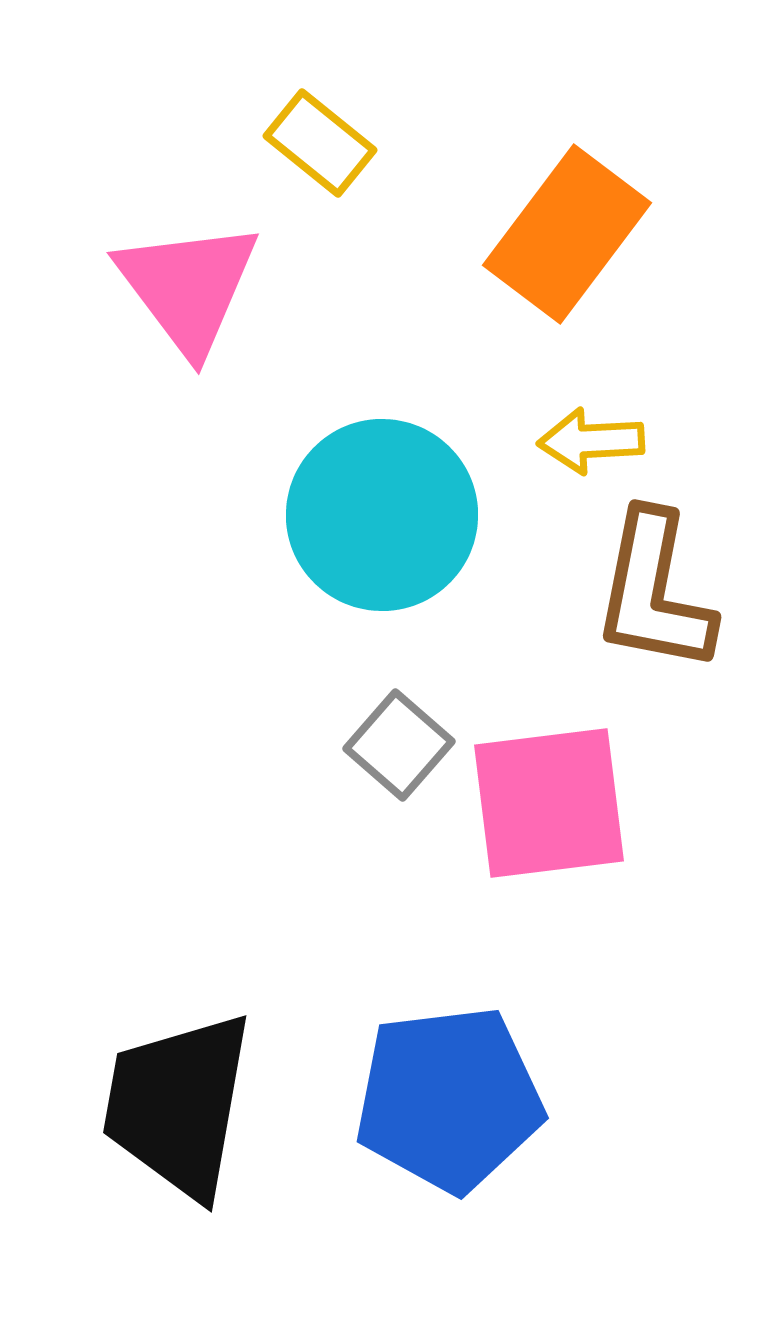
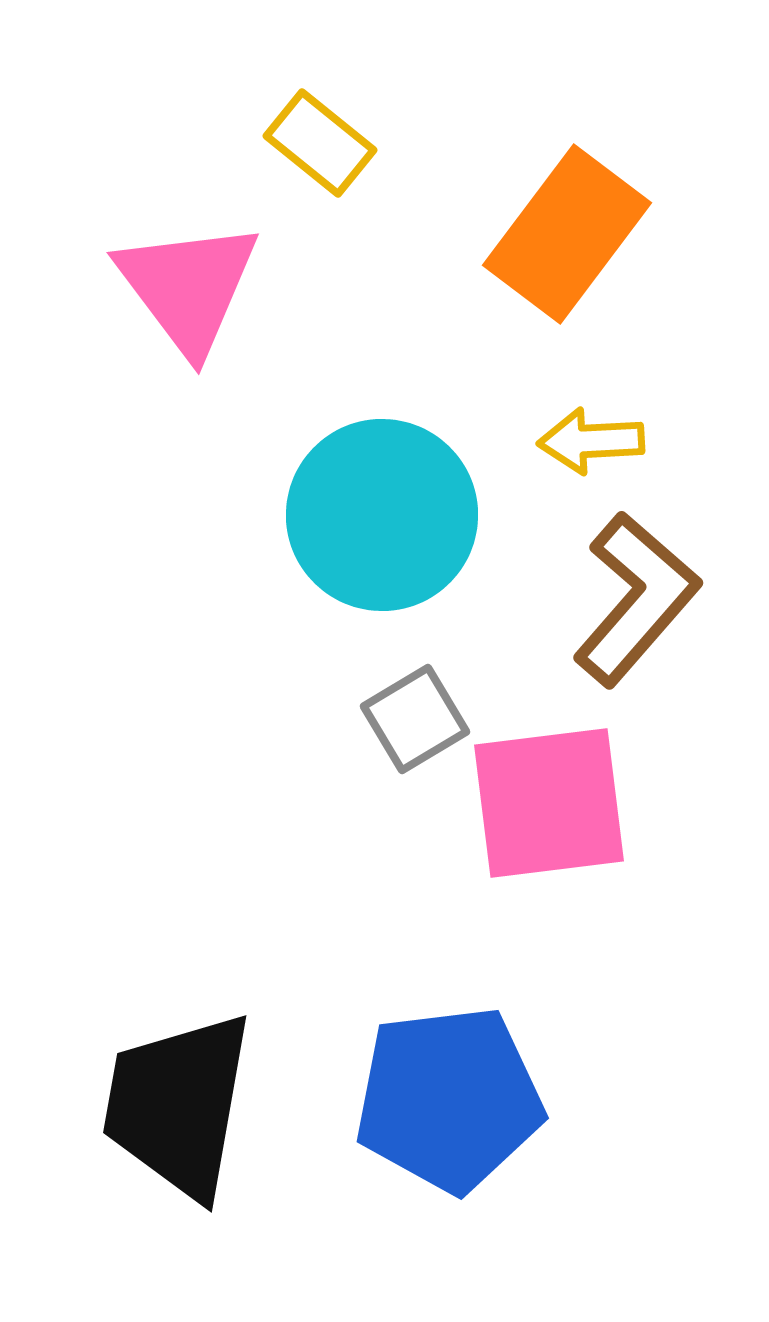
brown L-shape: moved 18 px left, 7 px down; rotated 150 degrees counterclockwise
gray square: moved 16 px right, 26 px up; rotated 18 degrees clockwise
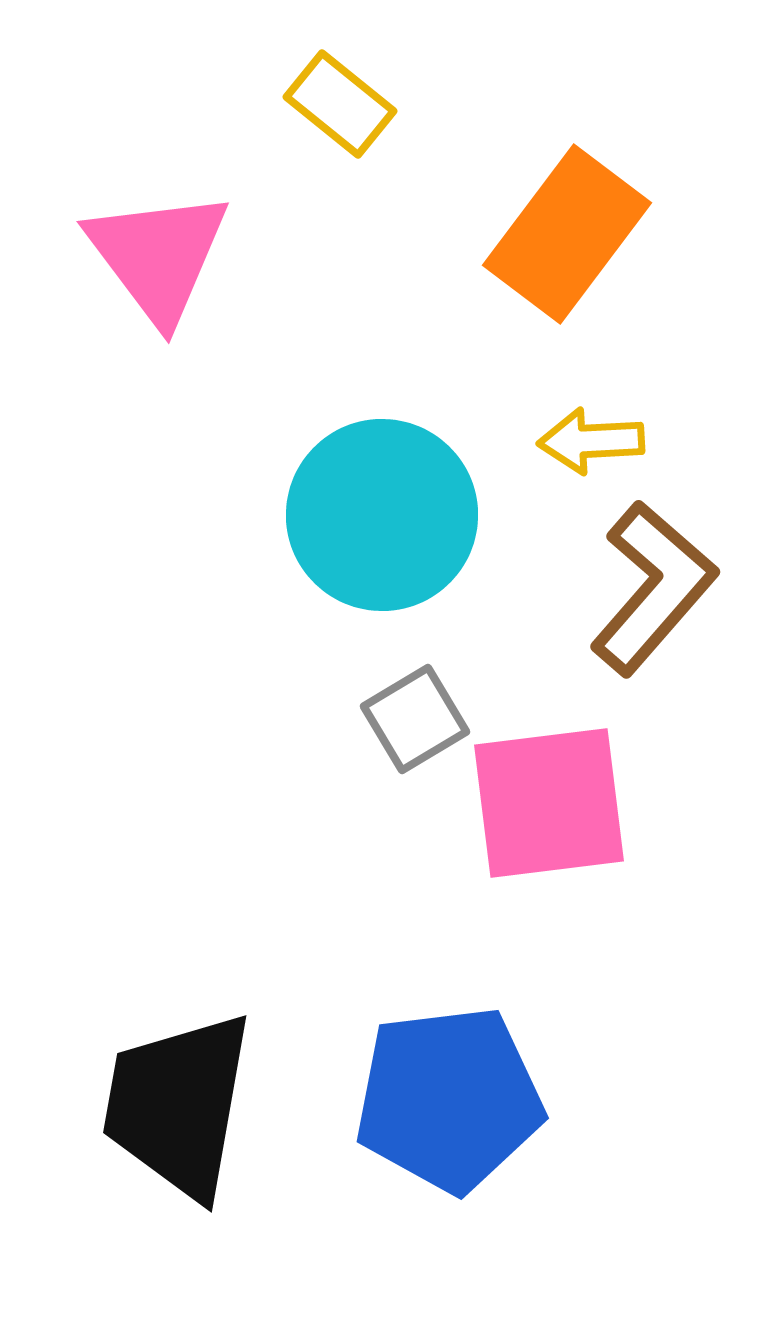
yellow rectangle: moved 20 px right, 39 px up
pink triangle: moved 30 px left, 31 px up
brown L-shape: moved 17 px right, 11 px up
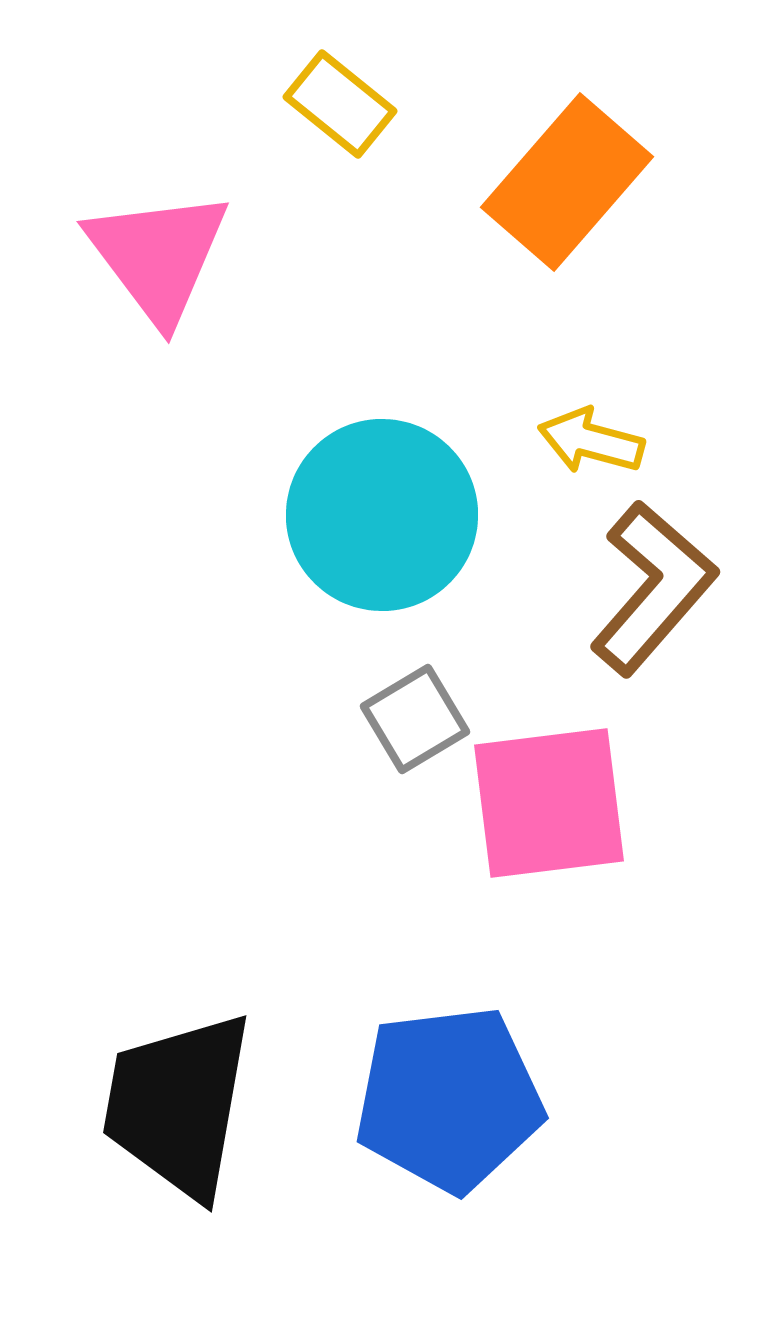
orange rectangle: moved 52 px up; rotated 4 degrees clockwise
yellow arrow: rotated 18 degrees clockwise
